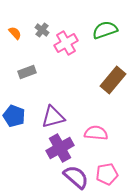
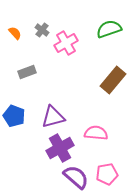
green semicircle: moved 4 px right, 1 px up
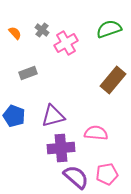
gray rectangle: moved 1 px right, 1 px down
purple triangle: moved 1 px up
purple cross: moved 1 px right; rotated 24 degrees clockwise
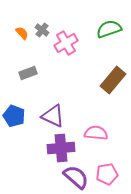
orange semicircle: moved 7 px right
purple triangle: rotated 40 degrees clockwise
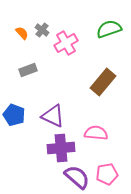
gray rectangle: moved 3 px up
brown rectangle: moved 10 px left, 2 px down
blue pentagon: moved 1 px up
purple semicircle: moved 1 px right
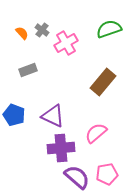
pink semicircle: rotated 45 degrees counterclockwise
